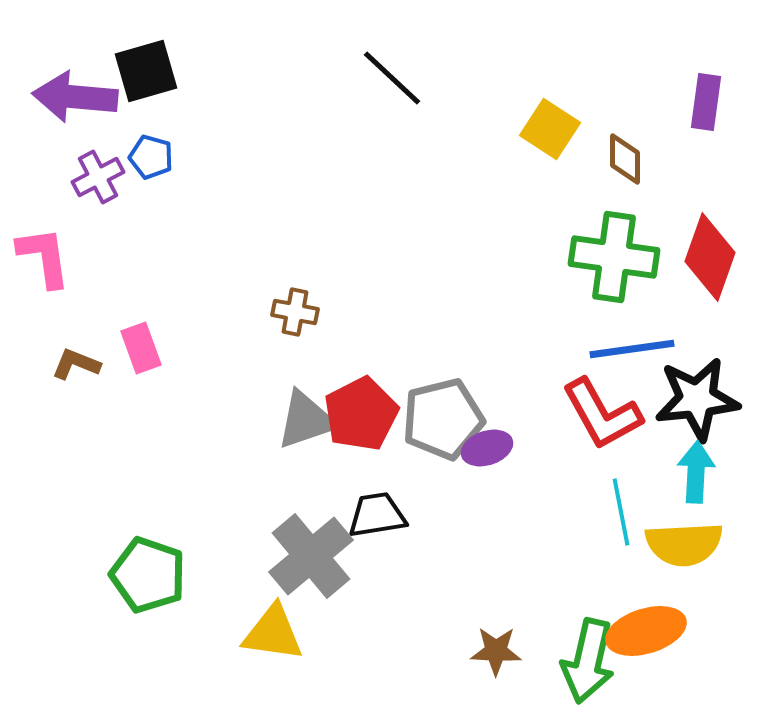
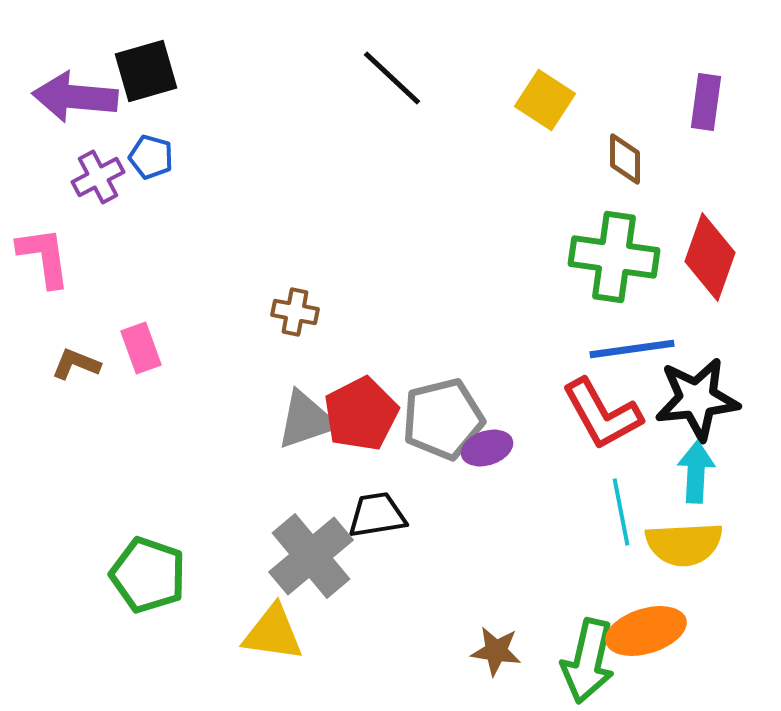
yellow square: moved 5 px left, 29 px up
brown star: rotated 6 degrees clockwise
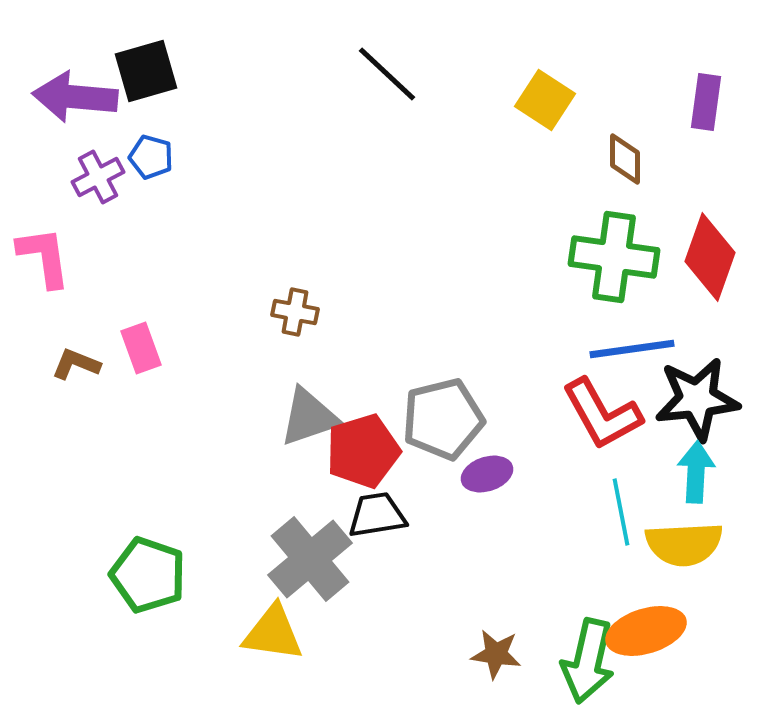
black line: moved 5 px left, 4 px up
red pentagon: moved 2 px right, 37 px down; rotated 10 degrees clockwise
gray triangle: moved 3 px right, 3 px up
purple ellipse: moved 26 px down
gray cross: moved 1 px left, 3 px down
brown star: moved 3 px down
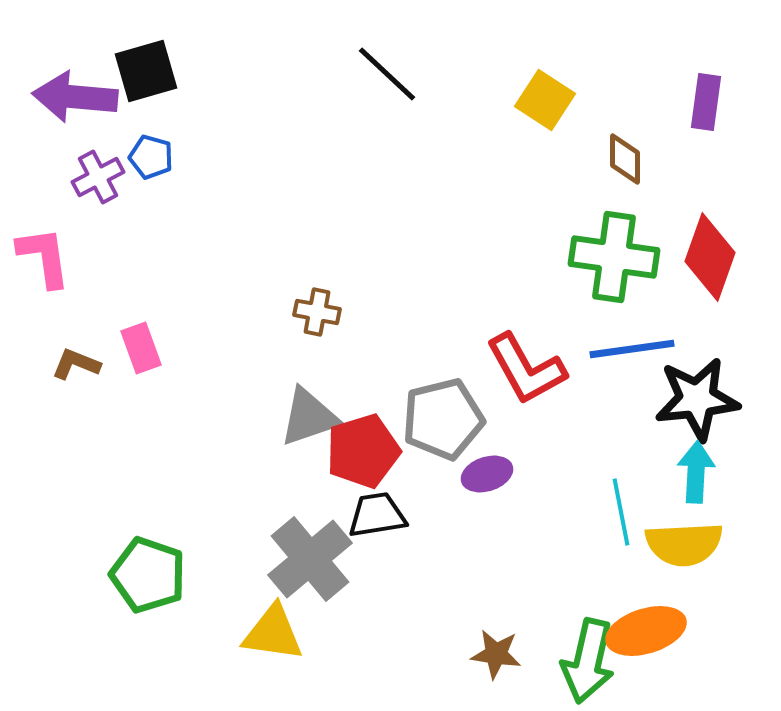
brown cross: moved 22 px right
red L-shape: moved 76 px left, 45 px up
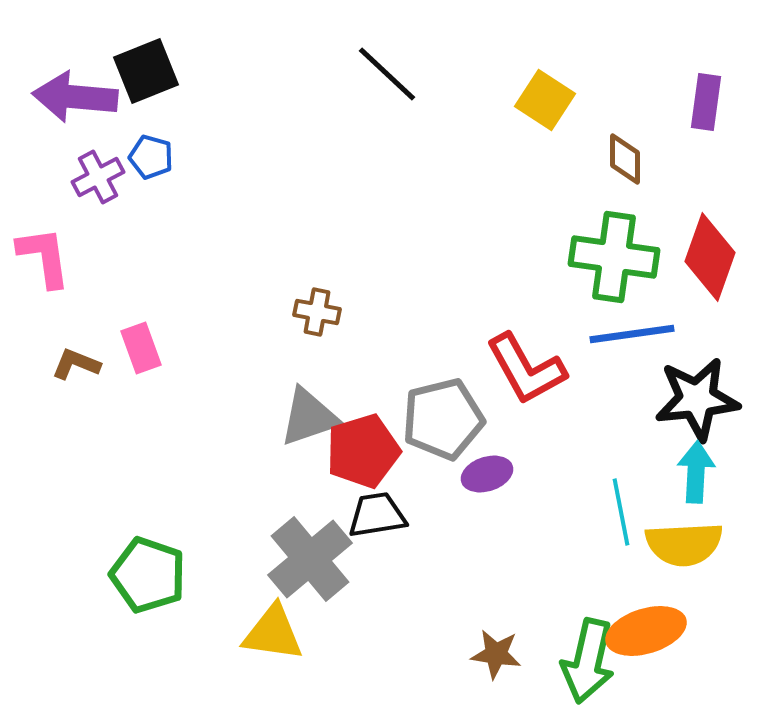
black square: rotated 6 degrees counterclockwise
blue line: moved 15 px up
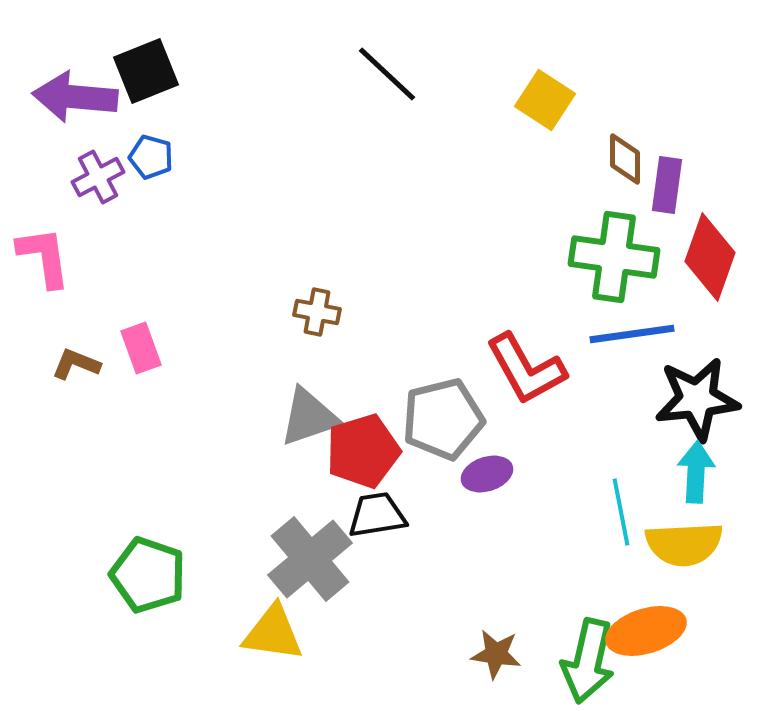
purple rectangle: moved 39 px left, 83 px down
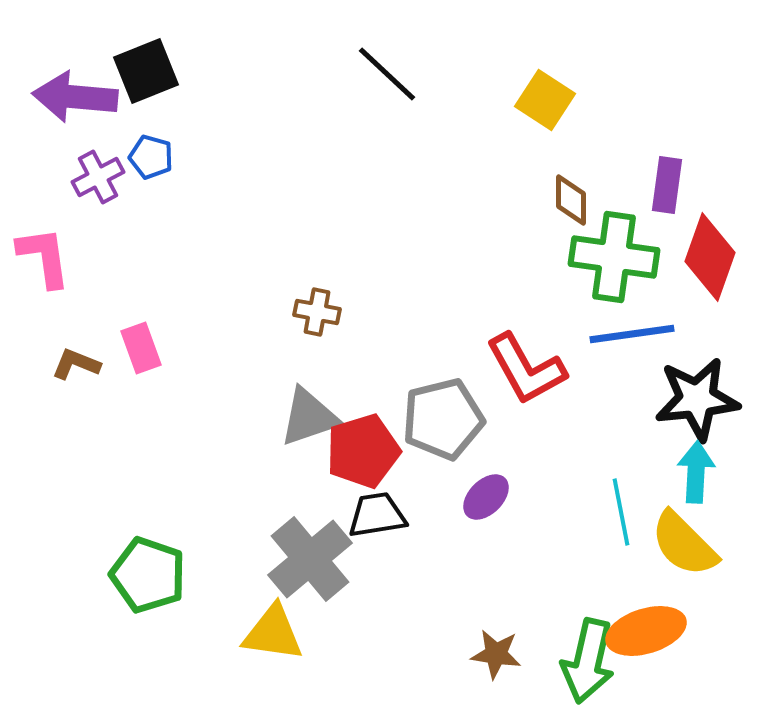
brown diamond: moved 54 px left, 41 px down
purple ellipse: moved 1 px left, 23 px down; rotated 27 degrees counterclockwise
yellow semicircle: rotated 48 degrees clockwise
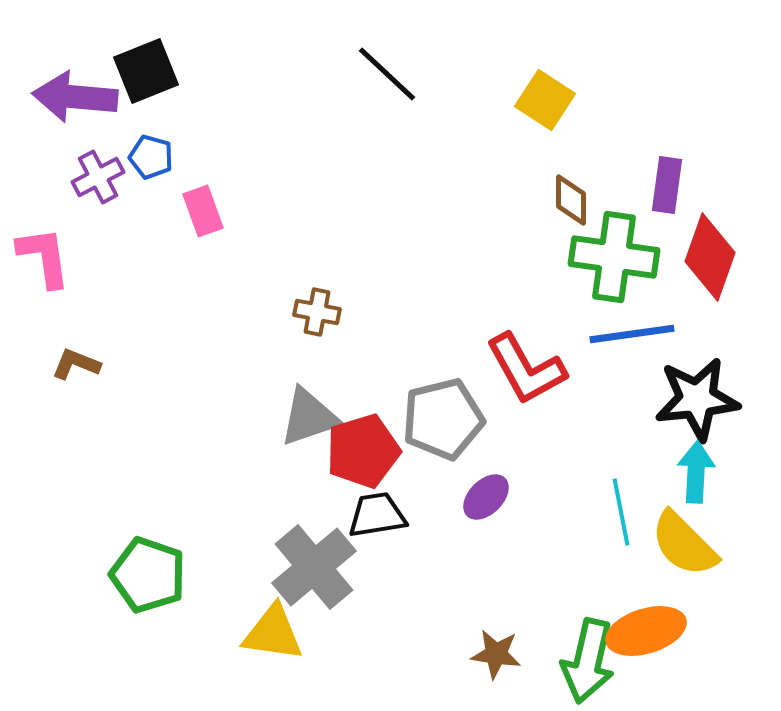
pink rectangle: moved 62 px right, 137 px up
gray cross: moved 4 px right, 8 px down
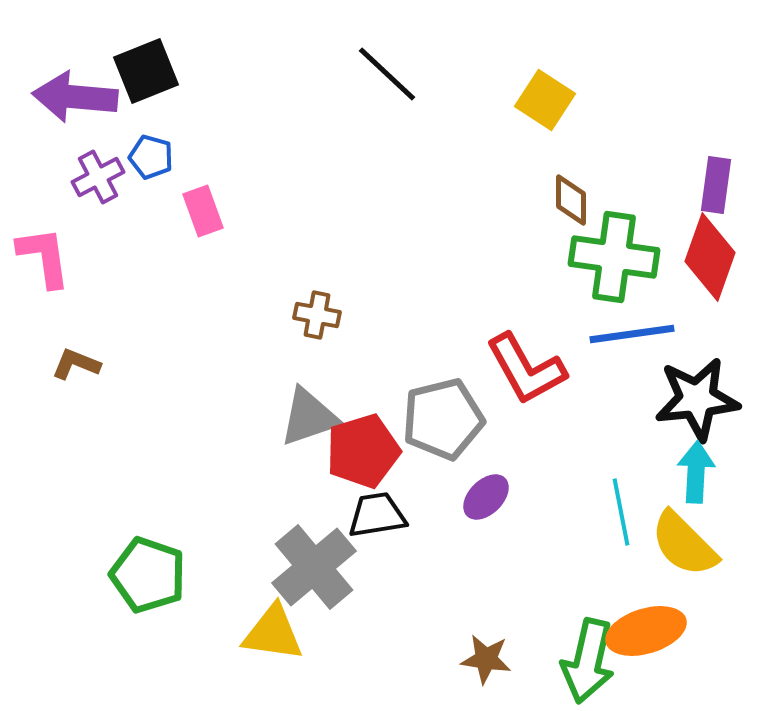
purple rectangle: moved 49 px right
brown cross: moved 3 px down
brown star: moved 10 px left, 5 px down
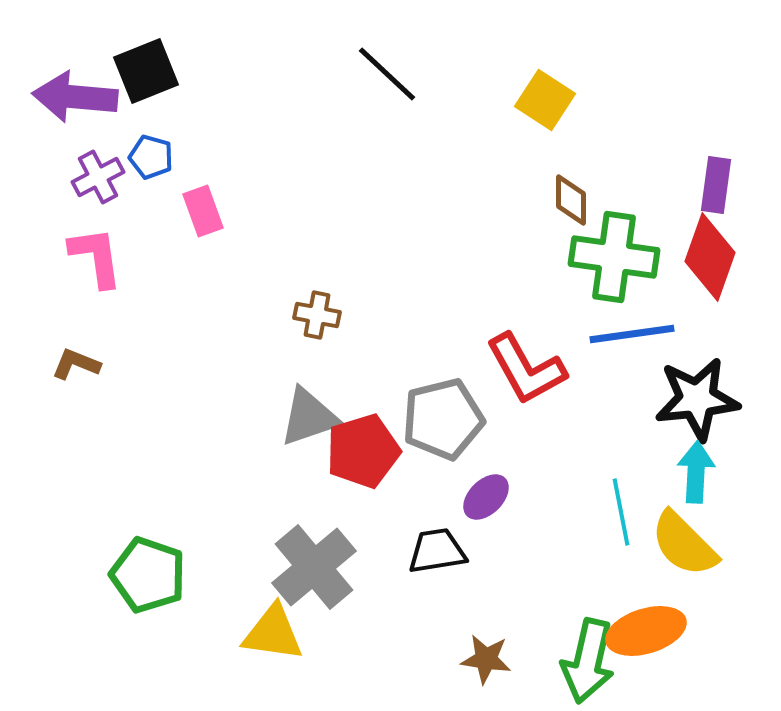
pink L-shape: moved 52 px right
black trapezoid: moved 60 px right, 36 px down
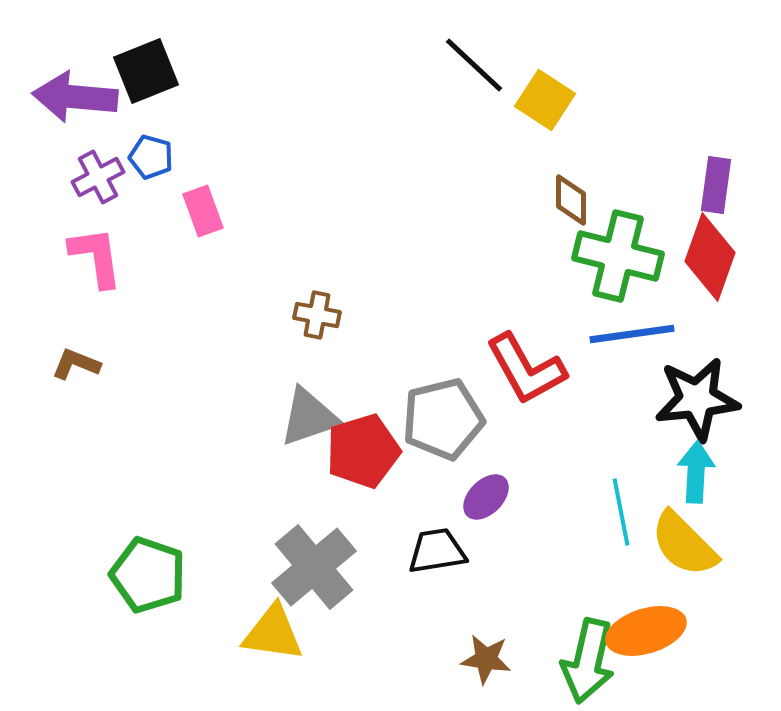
black line: moved 87 px right, 9 px up
green cross: moved 4 px right, 1 px up; rotated 6 degrees clockwise
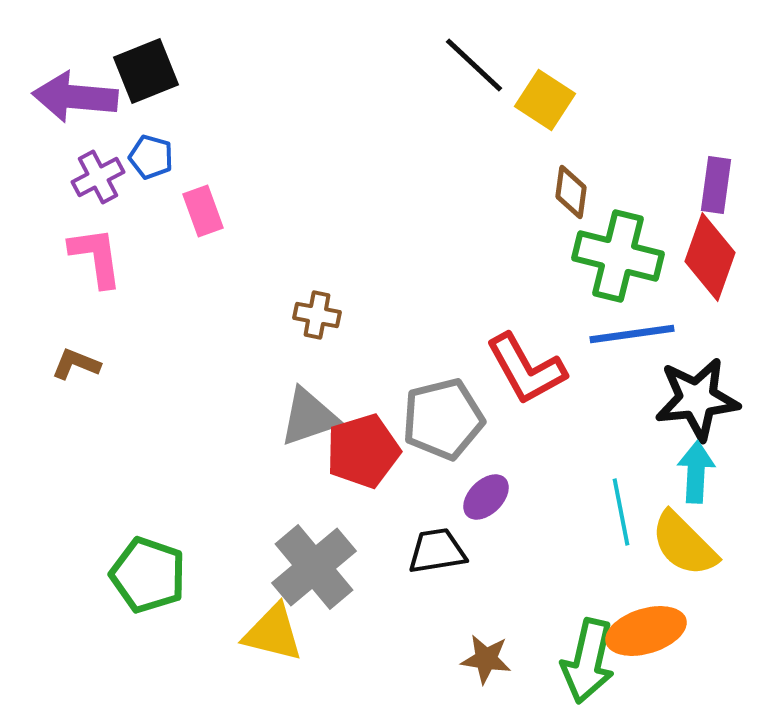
brown diamond: moved 8 px up; rotated 8 degrees clockwise
yellow triangle: rotated 6 degrees clockwise
